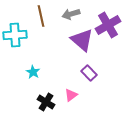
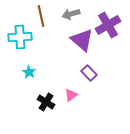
cyan cross: moved 5 px right, 2 px down
cyan star: moved 4 px left
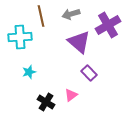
purple triangle: moved 3 px left, 2 px down
cyan star: rotated 24 degrees clockwise
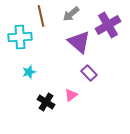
gray arrow: rotated 24 degrees counterclockwise
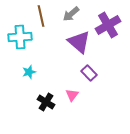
pink triangle: moved 1 px right; rotated 16 degrees counterclockwise
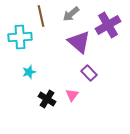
black cross: moved 1 px right, 3 px up
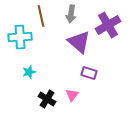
gray arrow: rotated 42 degrees counterclockwise
purple rectangle: rotated 28 degrees counterclockwise
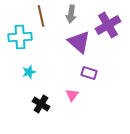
black cross: moved 6 px left, 5 px down
